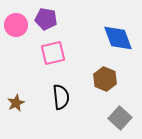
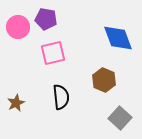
pink circle: moved 2 px right, 2 px down
brown hexagon: moved 1 px left, 1 px down
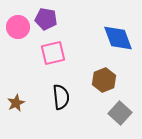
brown hexagon: rotated 15 degrees clockwise
gray square: moved 5 px up
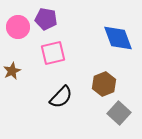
brown hexagon: moved 4 px down
black semicircle: rotated 50 degrees clockwise
brown star: moved 4 px left, 32 px up
gray square: moved 1 px left
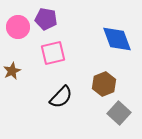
blue diamond: moved 1 px left, 1 px down
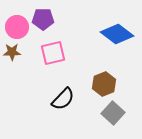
purple pentagon: moved 3 px left; rotated 10 degrees counterclockwise
pink circle: moved 1 px left
blue diamond: moved 5 px up; rotated 32 degrees counterclockwise
brown star: moved 19 px up; rotated 24 degrees clockwise
black semicircle: moved 2 px right, 2 px down
gray square: moved 6 px left
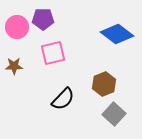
brown star: moved 2 px right, 14 px down
gray square: moved 1 px right, 1 px down
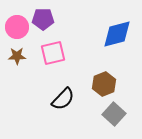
blue diamond: rotated 52 degrees counterclockwise
brown star: moved 3 px right, 10 px up
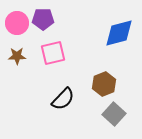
pink circle: moved 4 px up
blue diamond: moved 2 px right, 1 px up
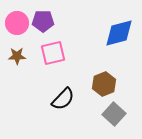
purple pentagon: moved 2 px down
